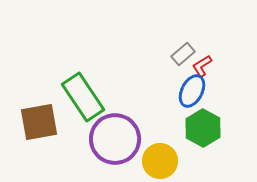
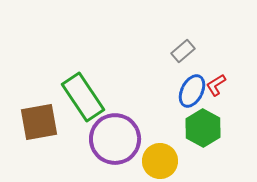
gray rectangle: moved 3 px up
red L-shape: moved 14 px right, 19 px down
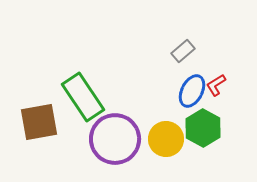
yellow circle: moved 6 px right, 22 px up
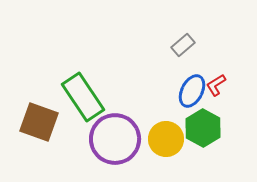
gray rectangle: moved 6 px up
brown square: rotated 30 degrees clockwise
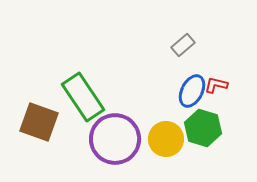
red L-shape: rotated 45 degrees clockwise
green hexagon: rotated 12 degrees counterclockwise
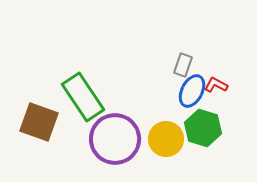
gray rectangle: moved 20 px down; rotated 30 degrees counterclockwise
red L-shape: rotated 15 degrees clockwise
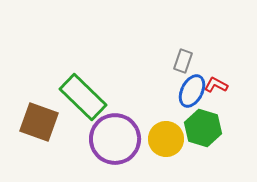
gray rectangle: moved 4 px up
green rectangle: rotated 12 degrees counterclockwise
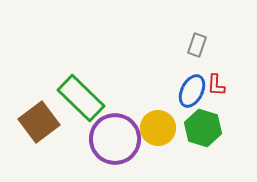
gray rectangle: moved 14 px right, 16 px up
red L-shape: rotated 115 degrees counterclockwise
green rectangle: moved 2 px left, 1 px down
brown square: rotated 33 degrees clockwise
yellow circle: moved 8 px left, 11 px up
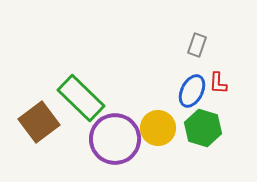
red L-shape: moved 2 px right, 2 px up
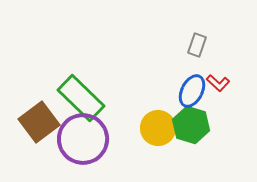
red L-shape: rotated 50 degrees counterclockwise
green hexagon: moved 12 px left, 3 px up
purple circle: moved 32 px left
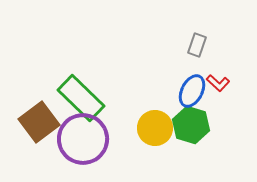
yellow circle: moved 3 px left
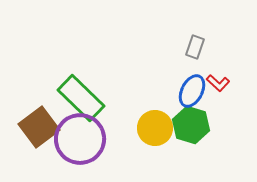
gray rectangle: moved 2 px left, 2 px down
brown square: moved 5 px down
purple circle: moved 3 px left
